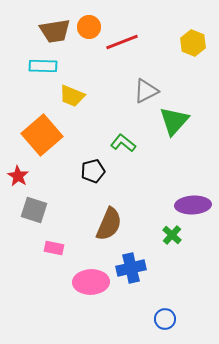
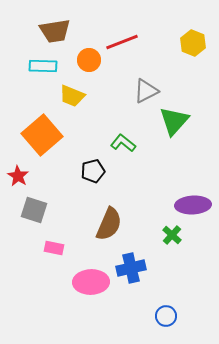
orange circle: moved 33 px down
blue circle: moved 1 px right, 3 px up
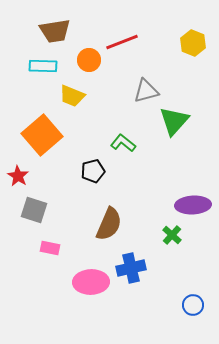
gray triangle: rotated 12 degrees clockwise
pink rectangle: moved 4 px left
blue circle: moved 27 px right, 11 px up
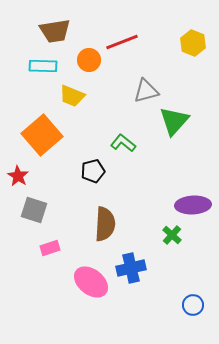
brown semicircle: moved 4 px left; rotated 20 degrees counterclockwise
pink rectangle: rotated 30 degrees counterclockwise
pink ellipse: rotated 40 degrees clockwise
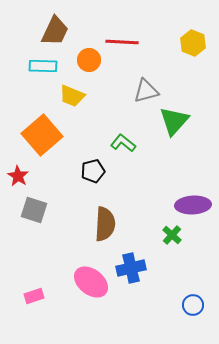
brown trapezoid: rotated 56 degrees counterclockwise
red line: rotated 24 degrees clockwise
pink rectangle: moved 16 px left, 48 px down
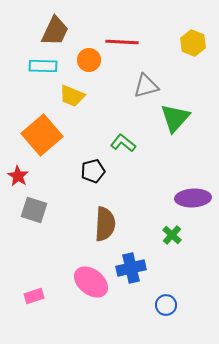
gray triangle: moved 5 px up
green triangle: moved 1 px right, 3 px up
purple ellipse: moved 7 px up
blue circle: moved 27 px left
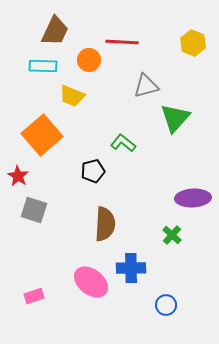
blue cross: rotated 12 degrees clockwise
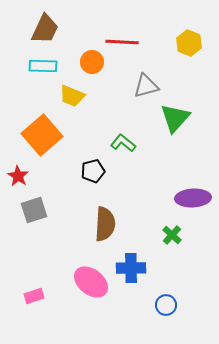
brown trapezoid: moved 10 px left, 2 px up
yellow hexagon: moved 4 px left
orange circle: moved 3 px right, 2 px down
gray square: rotated 36 degrees counterclockwise
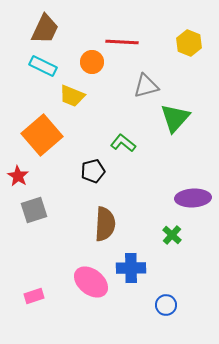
cyan rectangle: rotated 24 degrees clockwise
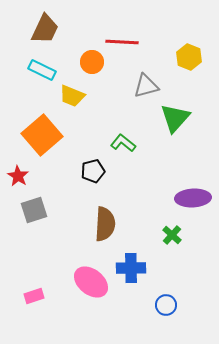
yellow hexagon: moved 14 px down
cyan rectangle: moved 1 px left, 4 px down
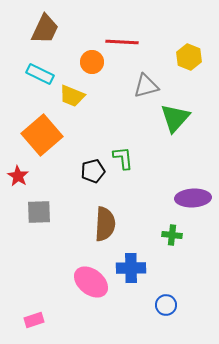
cyan rectangle: moved 2 px left, 4 px down
green L-shape: moved 15 px down; rotated 45 degrees clockwise
gray square: moved 5 px right, 2 px down; rotated 16 degrees clockwise
green cross: rotated 36 degrees counterclockwise
pink rectangle: moved 24 px down
